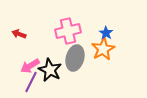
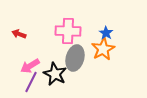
pink cross: rotated 15 degrees clockwise
black star: moved 5 px right, 4 px down
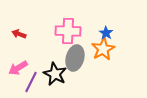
pink arrow: moved 12 px left, 2 px down
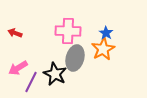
red arrow: moved 4 px left, 1 px up
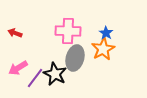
purple line: moved 4 px right, 4 px up; rotated 10 degrees clockwise
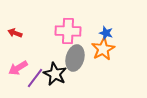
blue star: rotated 16 degrees counterclockwise
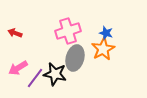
pink cross: rotated 20 degrees counterclockwise
black star: rotated 15 degrees counterclockwise
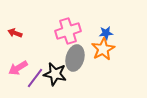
blue star: rotated 24 degrees counterclockwise
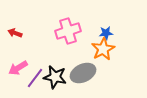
gray ellipse: moved 8 px right, 15 px down; rotated 50 degrees clockwise
black star: moved 3 px down
